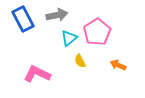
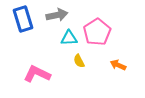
blue rectangle: rotated 10 degrees clockwise
cyan triangle: rotated 36 degrees clockwise
yellow semicircle: moved 1 px left
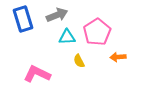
gray arrow: rotated 10 degrees counterclockwise
cyan triangle: moved 2 px left, 1 px up
orange arrow: moved 8 px up; rotated 28 degrees counterclockwise
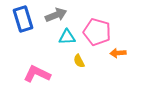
gray arrow: moved 1 px left
pink pentagon: rotated 24 degrees counterclockwise
orange arrow: moved 4 px up
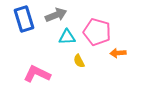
blue rectangle: moved 1 px right
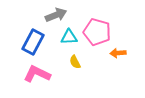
blue rectangle: moved 9 px right, 23 px down; rotated 45 degrees clockwise
cyan triangle: moved 2 px right
yellow semicircle: moved 4 px left, 1 px down
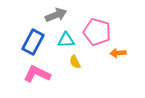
cyan triangle: moved 3 px left, 3 px down
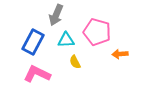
gray arrow: rotated 135 degrees clockwise
orange arrow: moved 2 px right, 1 px down
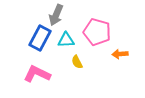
blue rectangle: moved 7 px right, 4 px up
yellow semicircle: moved 2 px right
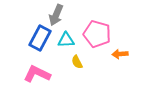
pink pentagon: moved 2 px down
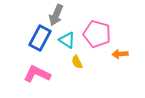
cyan triangle: moved 1 px right; rotated 36 degrees clockwise
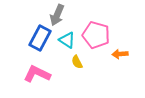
gray arrow: moved 1 px right
pink pentagon: moved 1 px left, 1 px down
